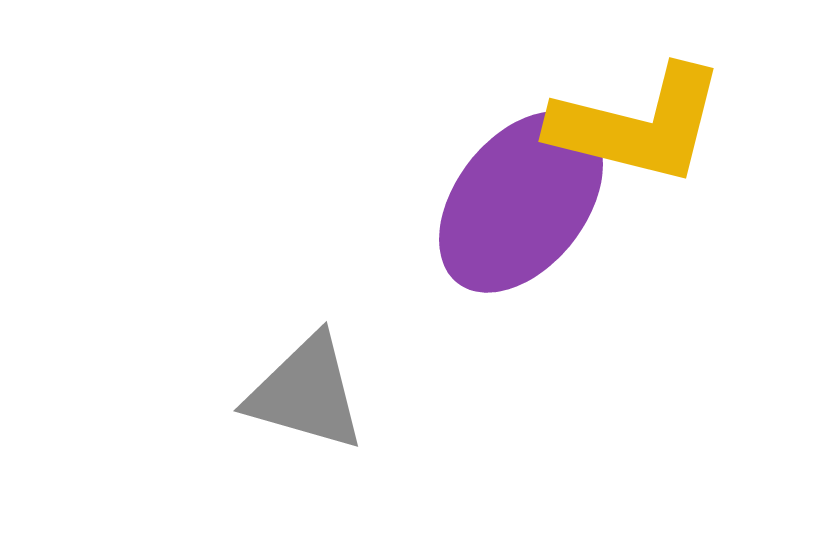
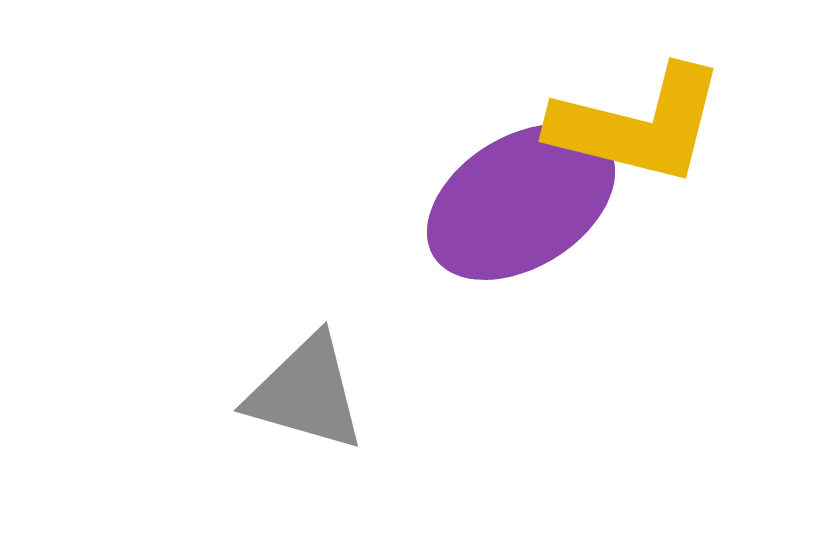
purple ellipse: rotated 20 degrees clockwise
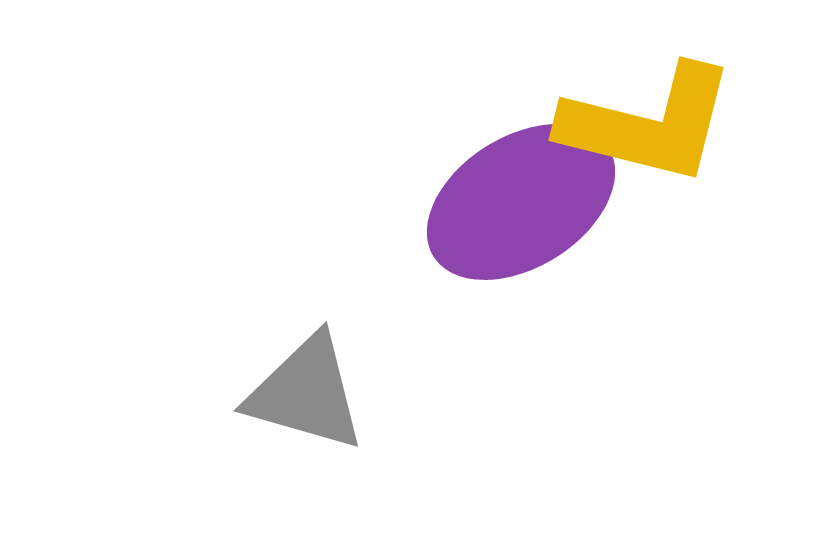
yellow L-shape: moved 10 px right, 1 px up
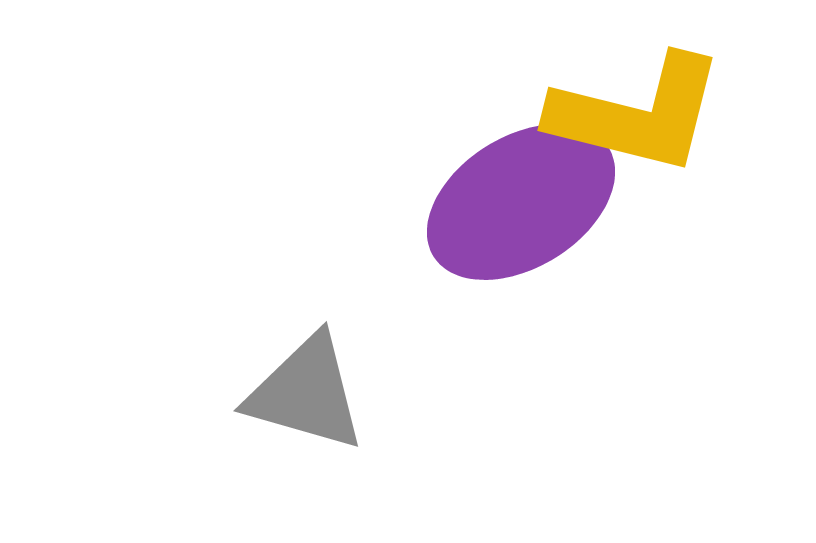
yellow L-shape: moved 11 px left, 10 px up
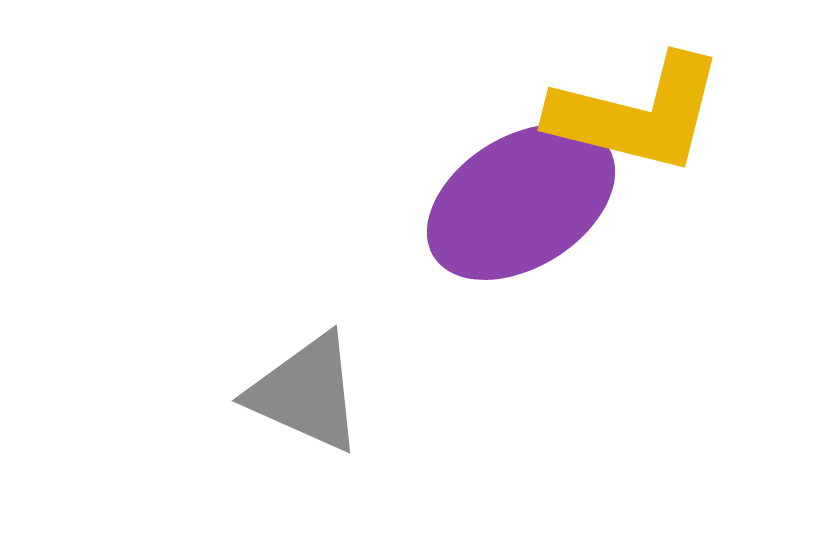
gray triangle: rotated 8 degrees clockwise
